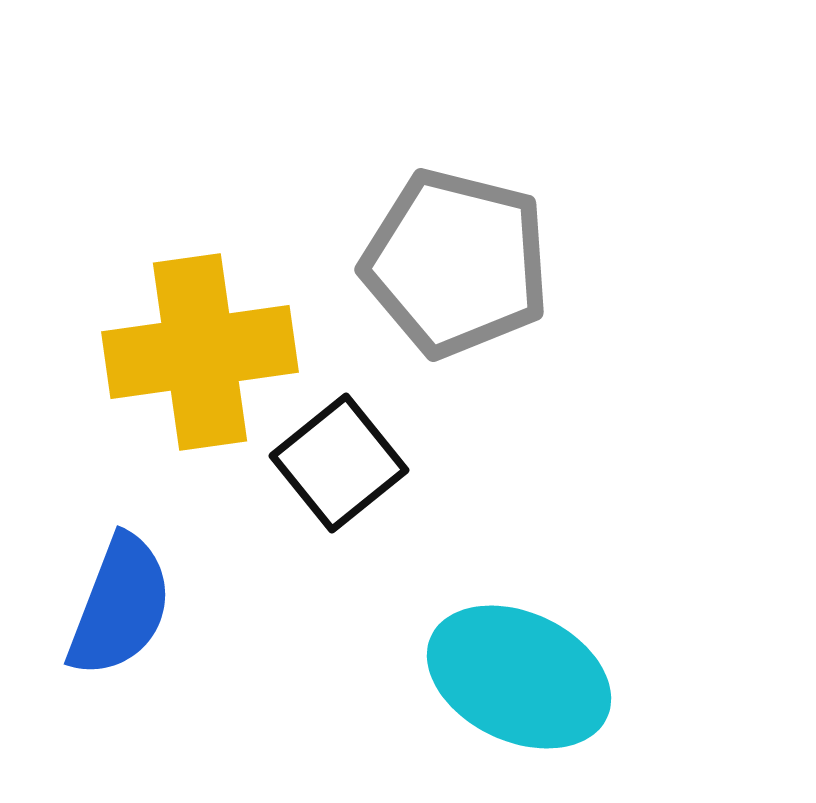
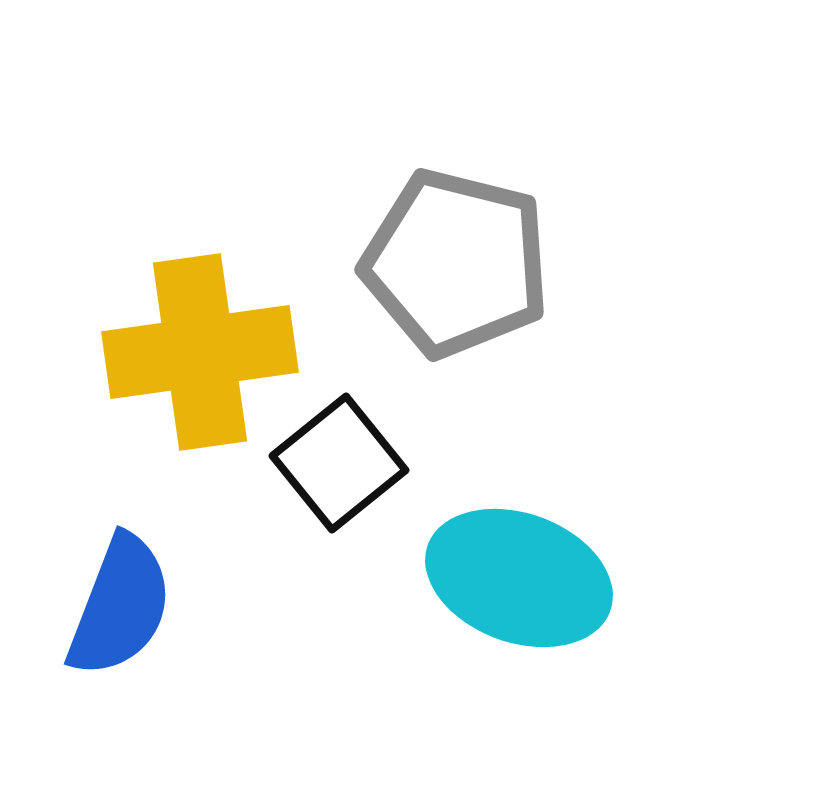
cyan ellipse: moved 99 px up; rotated 5 degrees counterclockwise
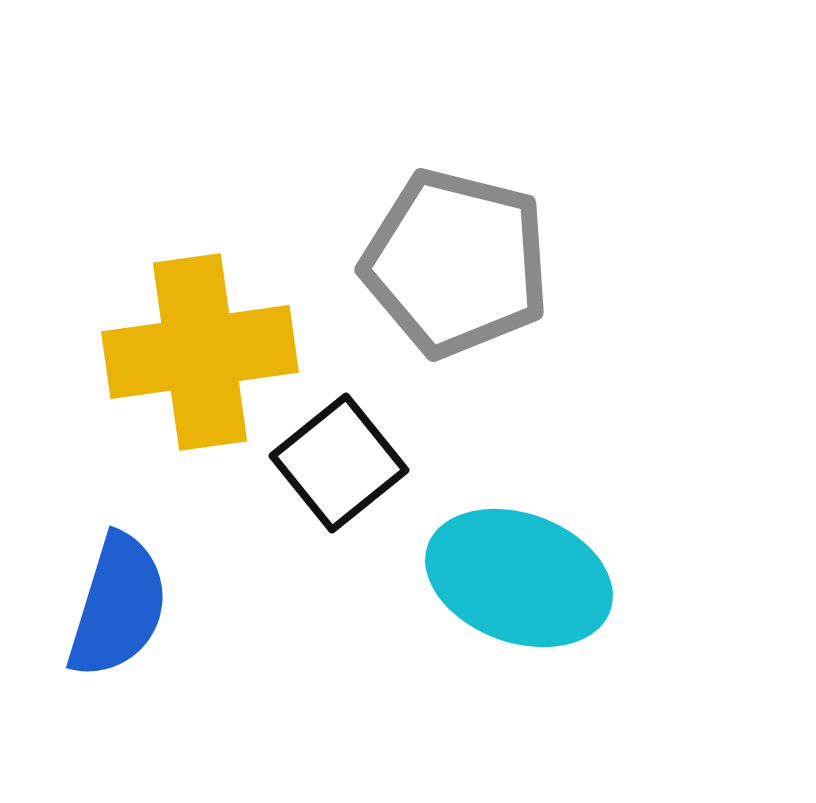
blue semicircle: moved 2 px left; rotated 4 degrees counterclockwise
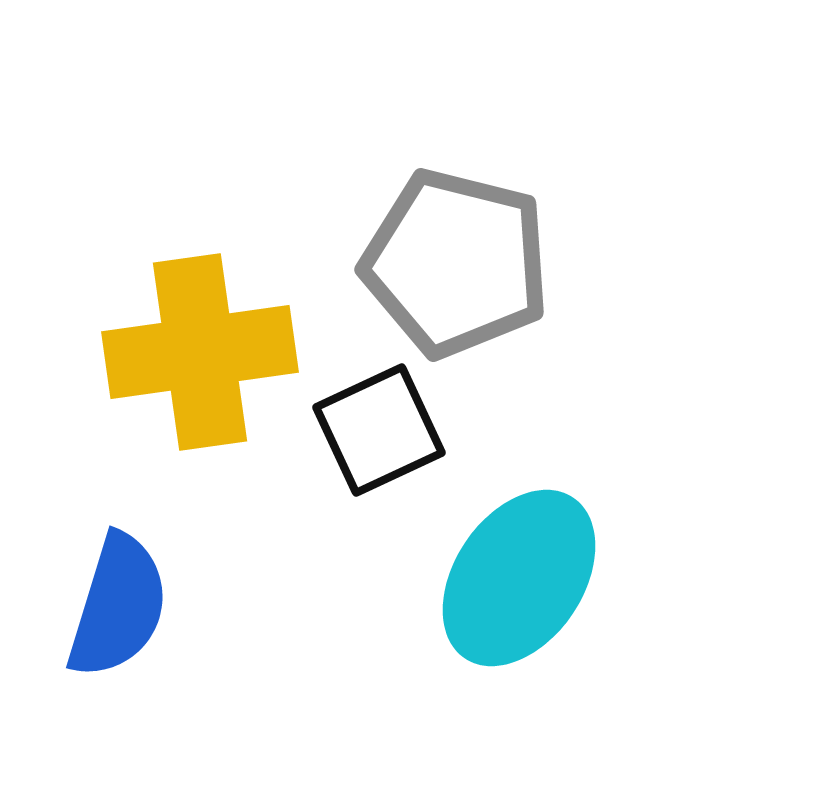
black square: moved 40 px right, 33 px up; rotated 14 degrees clockwise
cyan ellipse: rotated 76 degrees counterclockwise
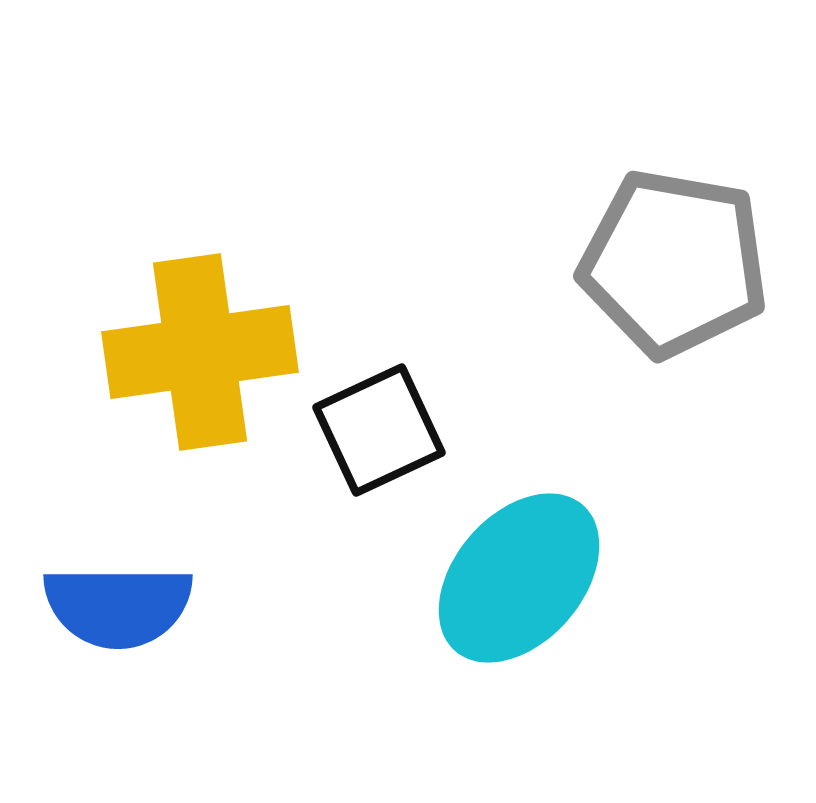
gray pentagon: moved 218 px right; rotated 4 degrees counterclockwise
cyan ellipse: rotated 7 degrees clockwise
blue semicircle: rotated 73 degrees clockwise
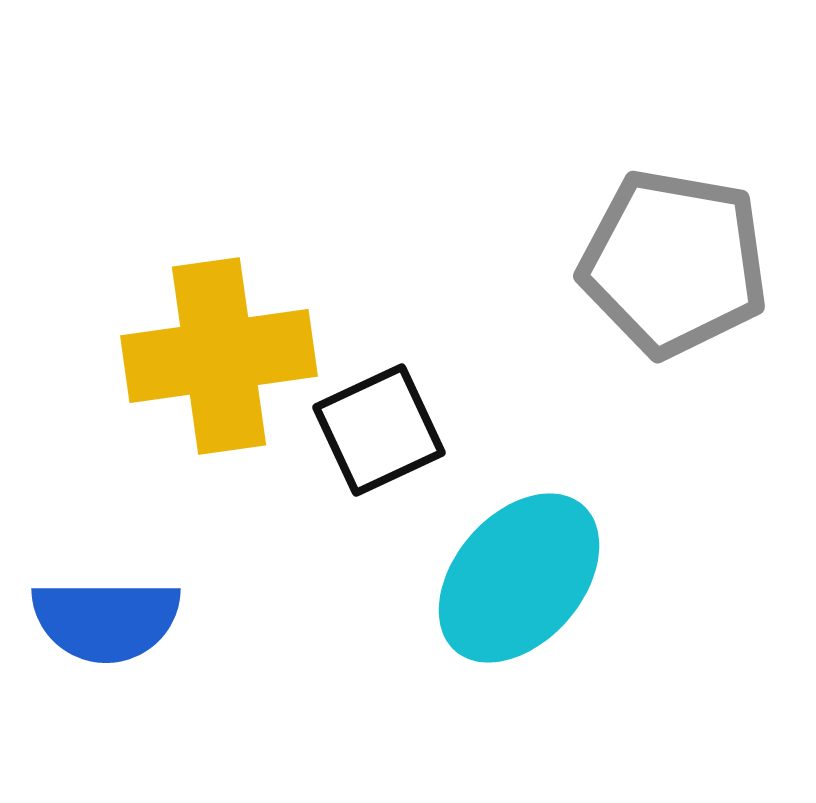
yellow cross: moved 19 px right, 4 px down
blue semicircle: moved 12 px left, 14 px down
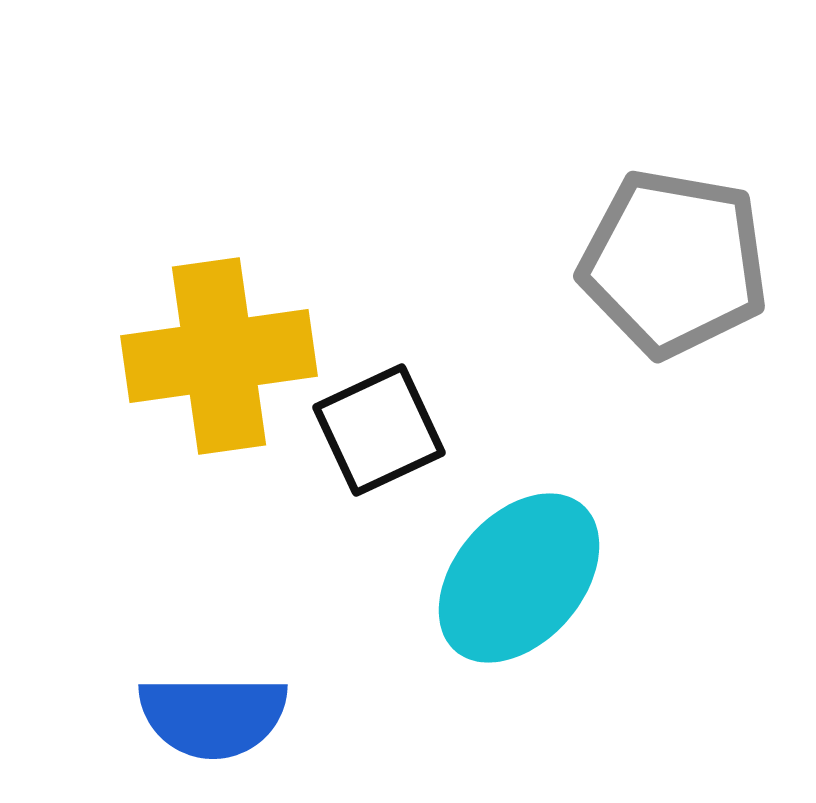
blue semicircle: moved 107 px right, 96 px down
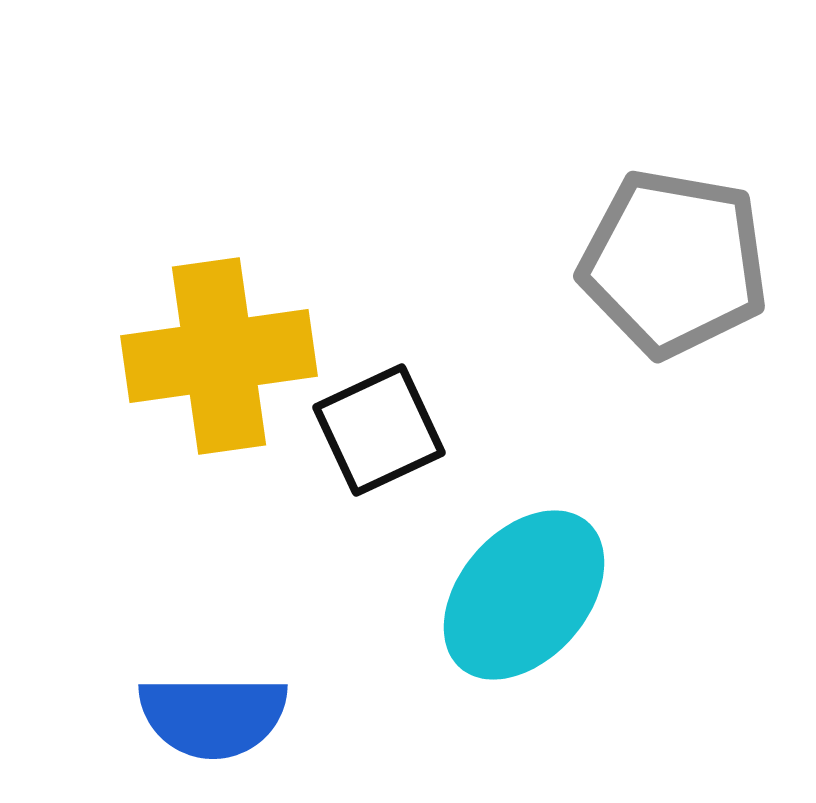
cyan ellipse: moved 5 px right, 17 px down
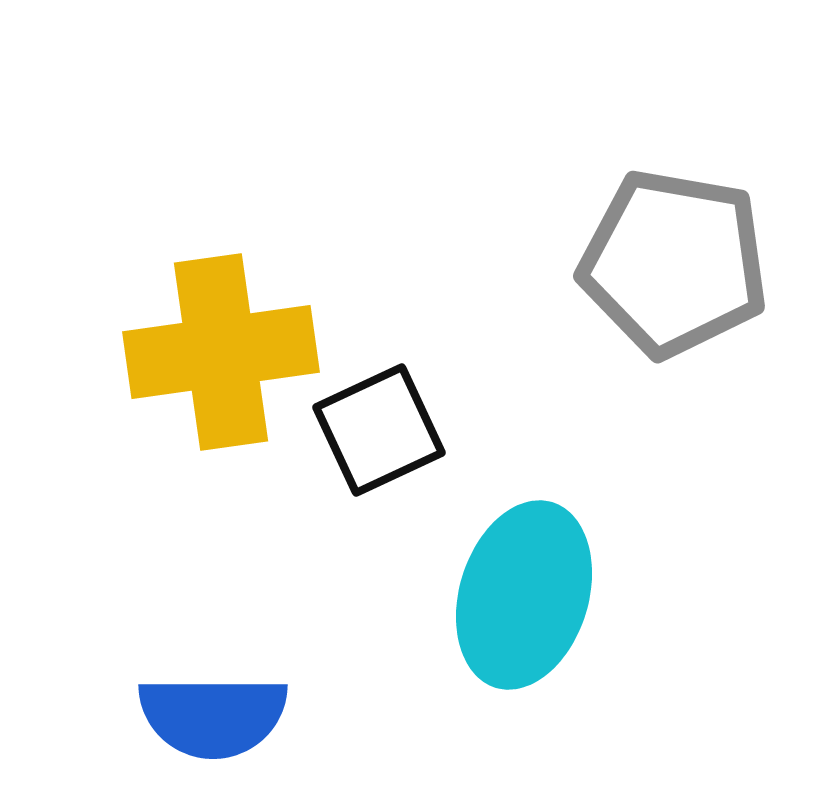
yellow cross: moved 2 px right, 4 px up
cyan ellipse: rotated 24 degrees counterclockwise
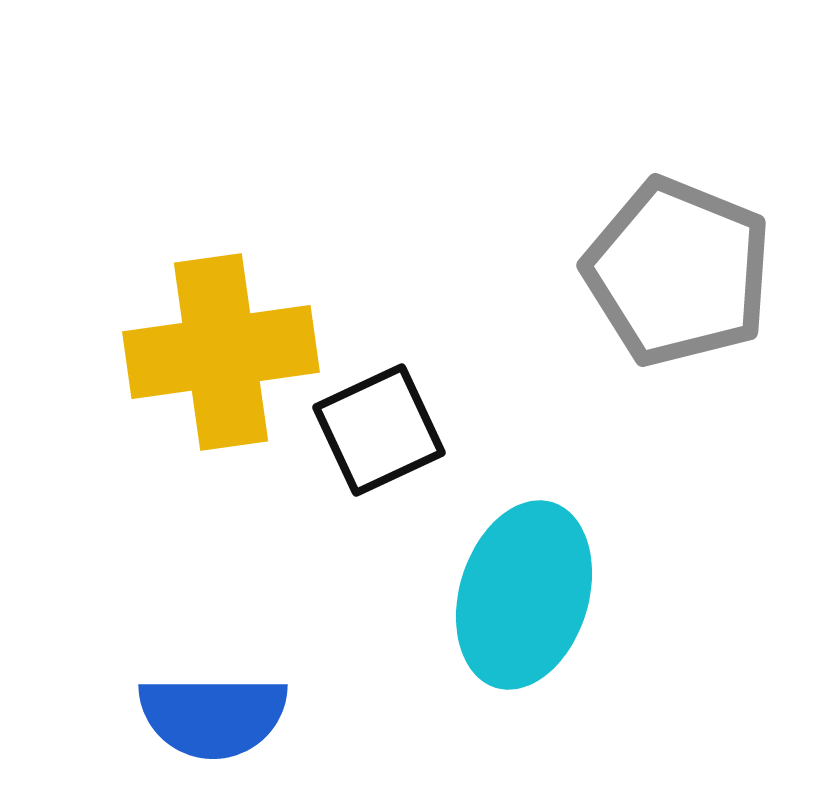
gray pentagon: moved 4 px right, 9 px down; rotated 12 degrees clockwise
